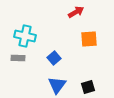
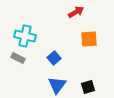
gray rectangle: rotated 24 degrees clockwise
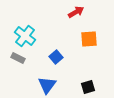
cyan cross: rotated 25 degrees clockwise
blue square: moved 2 px right, 1 px up
blue triangle: moved 10 px left
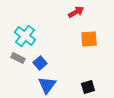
blue square: moved 16 px left, 6 px down
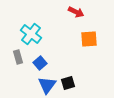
red arrow: rotated 56 degrees clockwise
cyan cross: moved 6 px right, 2 px up
gray rectangle: moved 1 px up; rotated 48 degrees clockwise
black square: moved 20 px left, 4 px up
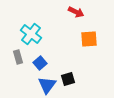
black square: moved 4 px up
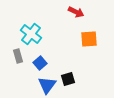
gray rectangle: moved 1 px up
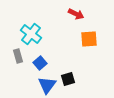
red arrow: moved 2 px down
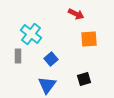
gray rectangle: rotated 16 degrees clockwise
blue square: moved 11 px right, 4 px up
black square: moved 16 px right
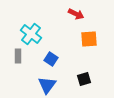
blue square: rotated 16 degrees counterclockwise
